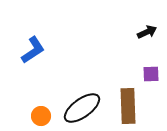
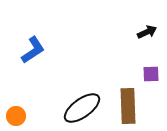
orange circle: moved 25 px left
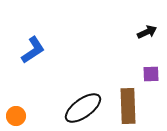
black ellipse: moved 1 px right
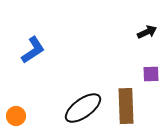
brown rectangle: moved 2 px left
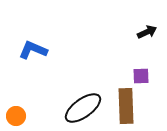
blue L-shape: rotated 124 degrees counterclockwise
purple square: moved 10 px left, 2 px down
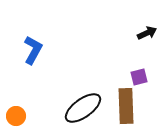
black arrow: moved 1 px down
blue L-shape: rotated 96 degrees clockwise
purple square: moved 2 px left, 1 px down; rotated 12 degrees counterclockwise
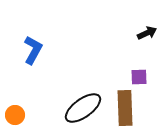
purple square: rotated 12 degrees clockwise
brown rectangle: moved 1 px left, 2 px down
orange circle: moved 1 px left, 1 px up
